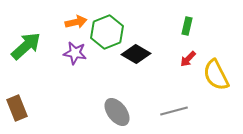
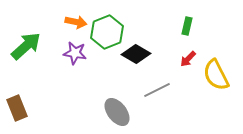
orange arrow: rotated 25 degrees clockwise
gray line: moved 17 px left, 21 px up; rotated 12 degrees counterclockwise
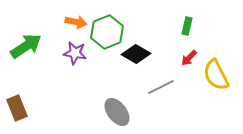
green arrow: rotated 8 degrees clockwise
red arrow: moved 1 px right, 1 px up
gray line: moved 4 px right, 3 px up
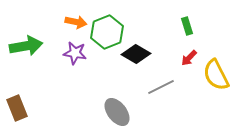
green rectangle: rotated 30 degrees counterclockwise
green arrow: rotated 24 degrees clockwise
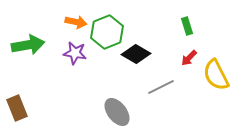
green arrow: moved 2 px right, 1 px up
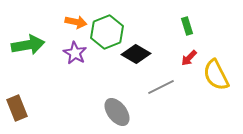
purple star: rotated 20 degrees clockwise
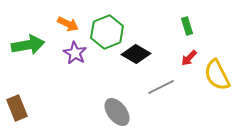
orange arrow: moved 8 px left, 2 px down; rotated 15 degrees clockwise
yellow semicircle: moved 1 px right
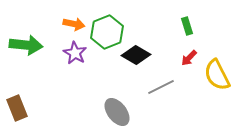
orange arrow: moved 6 px right; rotated 15 degrees counterclockwise
green arrow: moved 2 px left; rotated 16 degrees clockwise
black diamond: moved 1 px down
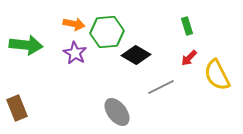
green hexagon: rotated 16 degrees clockwise
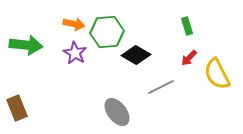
yellow semicircle: moved 1 px up
